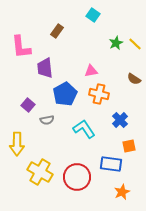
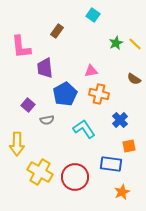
red circle: moved 2 px left
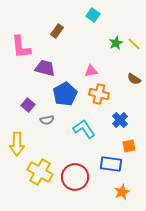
yellow line: moved 1 px left
purple trapezoid: rotated 110 degrees clockwise
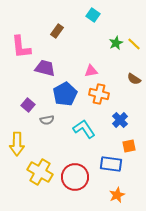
orange star: moved 5 px left, 3 px down
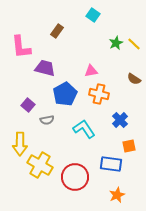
yellow arrow: moved 3 px right
yellow cross: moved 7 px up
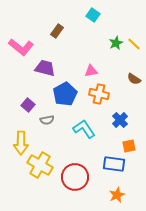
pink L-shape: rotated 45 degrees counterclockwise
yellow arrow: moved 1 px right, 1 px up
blue rectangle: moved 3 px right
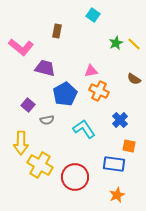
brown rectangle: rotated 24 degrees counterclockwise
orange cross: moved 3 px up; rotated 12 degrees clockwise
orange square: rotated 24 degrees clockwise
